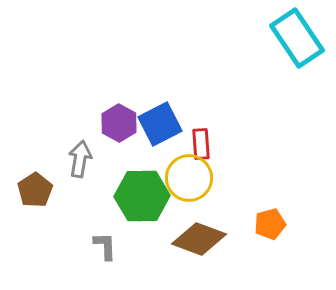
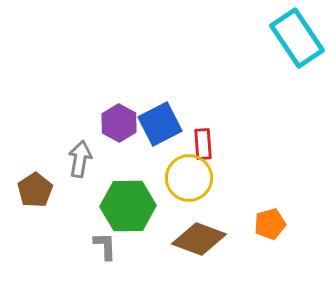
red rectangle: moved 2 px right
green hexagon: moved 14 px left, 10 px down
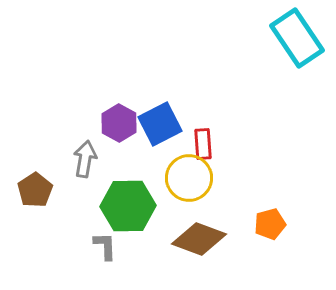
gray arrow: moved 5 px right
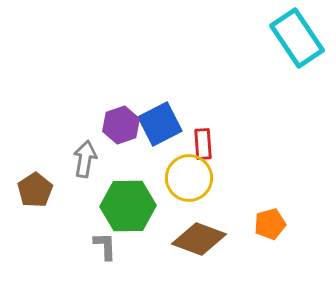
purple hexagon: moved 2 px right, 2 px down; rotated 12 degrees clockwise
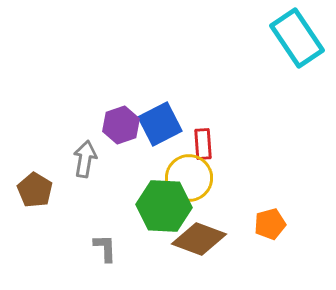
brown pentagon: rotated 8 degrees counterclockwise
green hexagon: moved 36 px right; rotated 4 degrees clockwise
gray L-shape: moved 2 px down
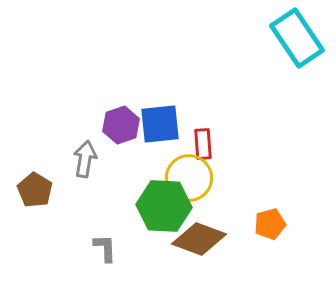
blue square: rotated 21 degrees clockwise
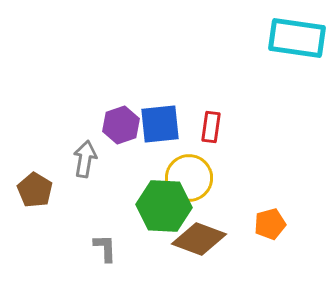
cyan rectangle: rotated 48 degrees counterclockwise
red rectangle: moved 8 px right, 17 px up; rotated 12 degrees clockwise
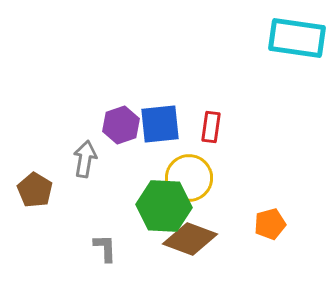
brown diamond: moved 9 px left
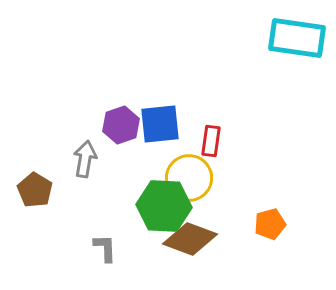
red rectangle: moved 14 px down
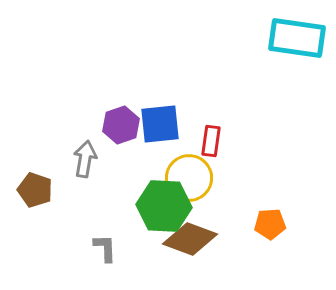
brown pentagon: rotated 12 degrees counterclockwise
orange pentagon: rotated 12 degrees clockwise
